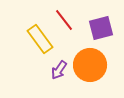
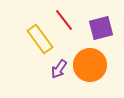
purple arrow: moved 1 px up
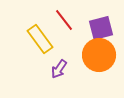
orange circle: moved 9 px right, 10 px up
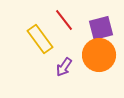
purple arrow: moved 5 px right, 2 px up
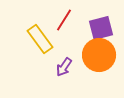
red line: rotated 70 degrees clockwise
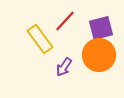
red line: moved 1 px right, 1 px down; rotated 10 degrees clockwise
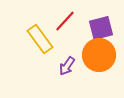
purple arrow: moved 3 px right, 1 px up
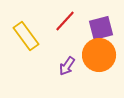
yellow rectangle: moved 14 px left, 3 px up
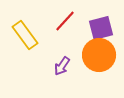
yellow rectangle: moved 1 px left, 1 px up
purple arrow: moved 5 px left
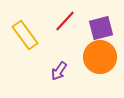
orange circle: moved 1 px right, 2 px down
purple arrow: moved 3 px left, 5 px down
